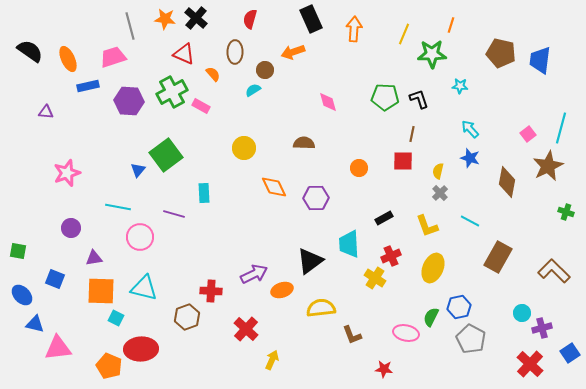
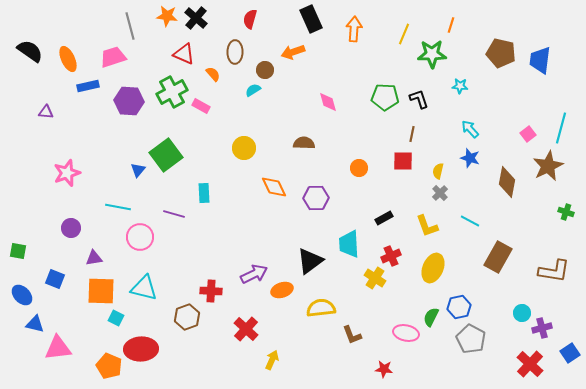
orange star at (165, 19): moved 2 px right, 3 px up
brown L-shape at (554, 271): rotated 144 degrees clockwise
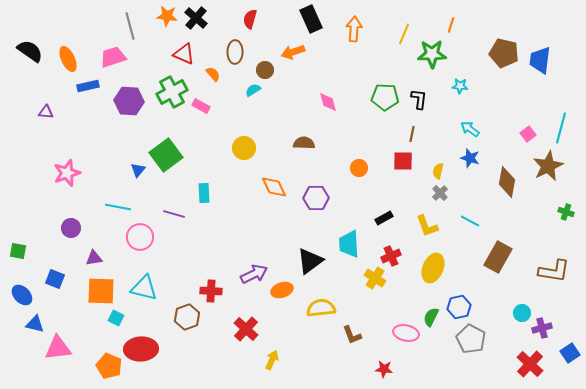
brown pentagon at (501, 53): moved 3 px right
black L-shape at (419, 99): rotated 25 degrees clockwise
cyan arrow at (470, 129): rotated 12 degrees counterclockwise
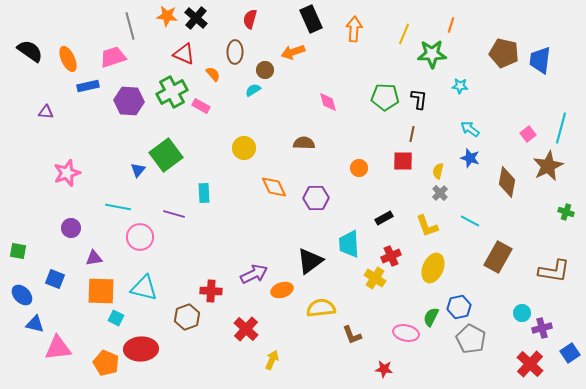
orange pentagon at (109, 366): moved 3 px left, 3 px up
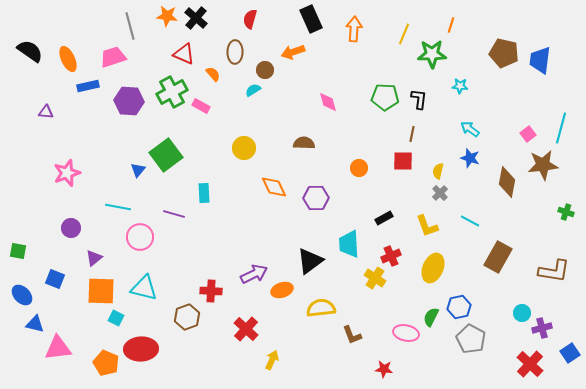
brown star at (548, 166): moved 5 px left, 1 px up; rotated 20 degrees clockwise
purple triangle at (94, 258): rotated 30 degrees counterclockwise
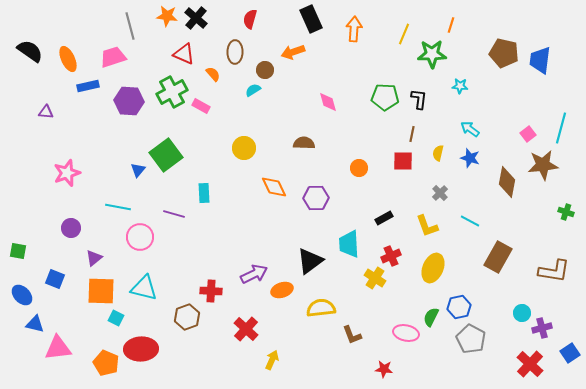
yellow semicircle at (438, 171): moved 18 px up
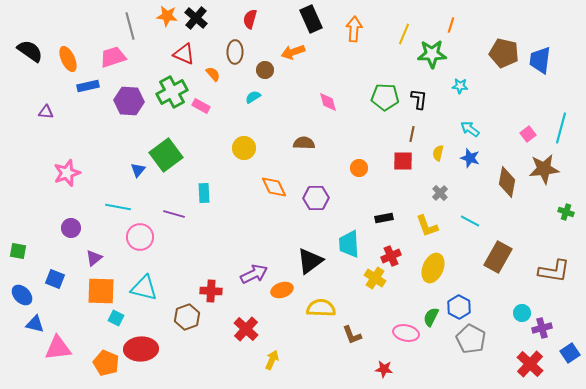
cyan semicircle at (253, 90): moved 7 px down
brown star at (543, 165): moved 1 px right, 4 px down
black rectangle at (384, 218): rotated 18 degrees clockwise
blue hexagon at (459, 307): rotated 20 degrees counterclockwise
yellow semicircle at (321, 308): rotated 8 degrees clockwise
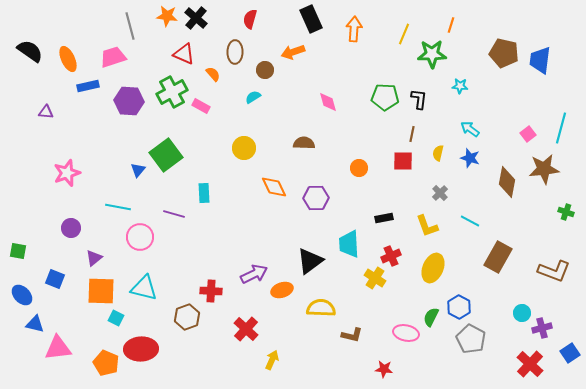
brown L-shape at (554, 271): rotated 12 degrees clockwise
brown L-shape at (352, 335): rotated 55 degrees counterclockwise
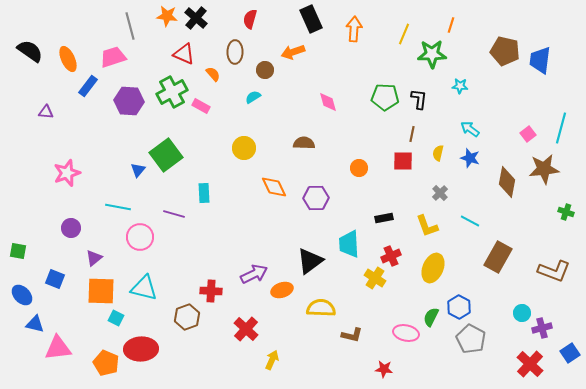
brown pentagon at (504, 53): moved 1 px right, 2 px up
blue rectangle at (88, 86): rotated 40 degrees counterclockwise
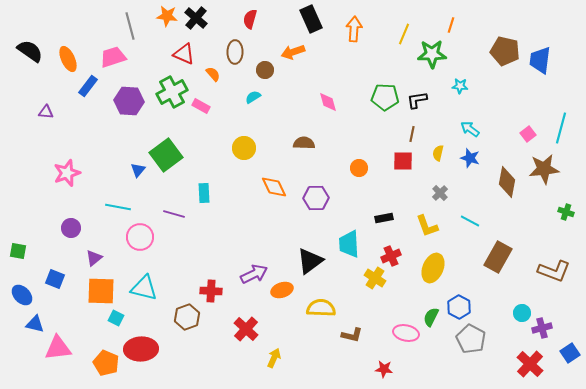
black L-shape at (419, 99): moved 2 px left, 1 px down; rotated 105 degrees counterclockwise
yellow arrow at (272, 360): moved 2 px right, 2 px up
